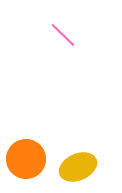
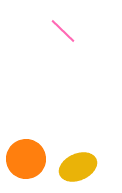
pink line: moved 4 px up
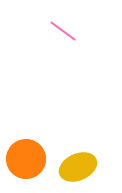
pink line: rotated 8 degrees counterclockwise
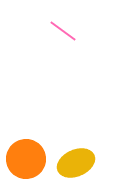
yellow ellipse: moved 2 px left, 4 px up
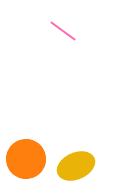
yellow ellipse: moved 3 px down
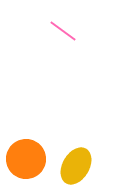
yellow ellipse: rotated 36 degrees counterclockwise
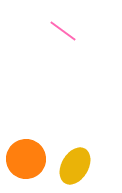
yellow ellipse: moved 1 px left
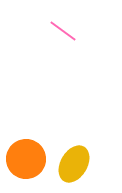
yellow ellipse: moved 1 px left, 2 px up
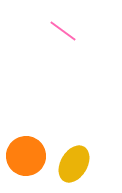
orange circle: moved 3 px up
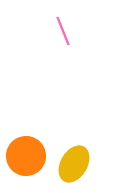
pink line: rotated 32 degrees clockwise
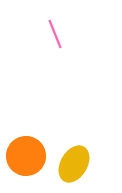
pink line: moved 8 px left, 3 px down
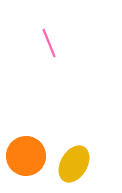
pink line: moved 6 px left, 9 px down
